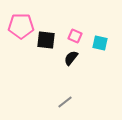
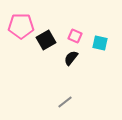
black square: rotated 36 degrees counterclockwise
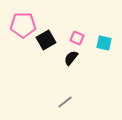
pink pentagon: moved 2 px right, 1 px up
pink square: moved 2 px right, 2 px down
cyan square: moved 4 px right
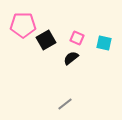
black semicircle: rotated 14 degrees clockwise
gray line: moved 2 px down
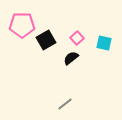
pink pentagon: moved 1 px left
pink square: rotated 24 degrees clockwise
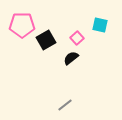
cyan square: moved 4 px left, 18 px up
gray line: moved 1 px down
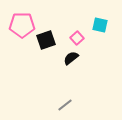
black square: rotated 12 degrees clockwise
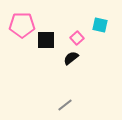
black square: rotated 18 degrees clockwise
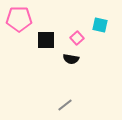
pink pentagon: moved 3 px left, 6 px up
black semicircle: moved 1 px down; rotated 133 degrees counterclockwise
